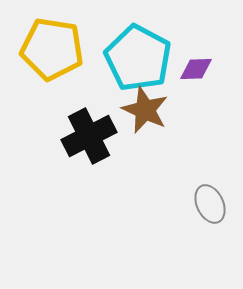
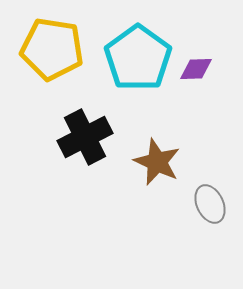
cyan pentagon: rotated 8 degrees clockwise
brown star: moved 12 px right, 52 px down
black cross: moved 4 px left, 1 px down
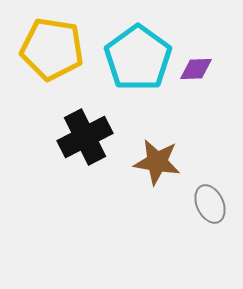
brown star: rotated 15 degrees counterclockwise
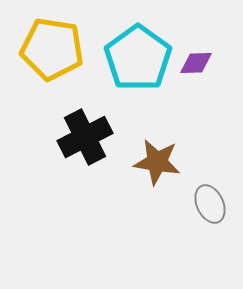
purple diamond: moved 6 px up
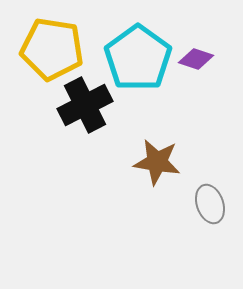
purple diamond: moved 4 px up; rotated 20 degrees clockwise
black cross: moved 32 px up
gray ellipse: rotated 6 degrees clockwise
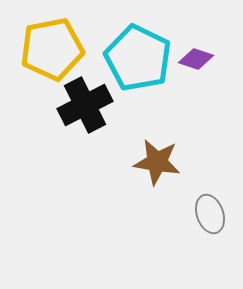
yellow pentagon: rotated 20 degrees counterclockwise
cyan pentagon: rotated 10 degrees counterclockwise
gray ellipse: moved 10 px down
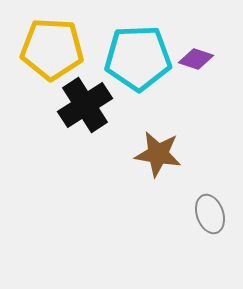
yellow pentagon: rotated 14 degrees clockwise
cyan pentagon: rotated 28 degrees counterclockwise
black cross: rotated 6 degrees counterclockwise
brown star: moved 1 px right, 8 px up
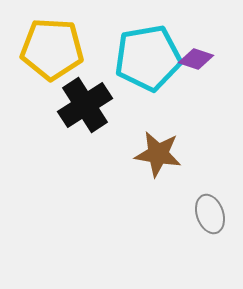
cyan pentagon: moved 10 px right; rotated 8 degrees counterclockwise
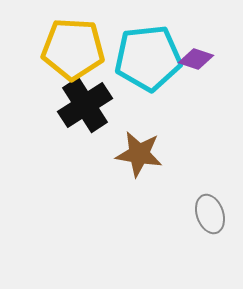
yellow pentagon: moved 21 px right
cyan pentagon: rotated 4 degrees clockwise
brown star: moved 19 px left
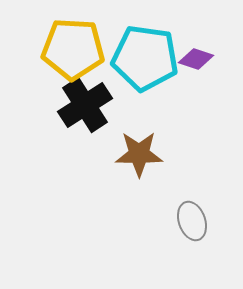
cyan pentagon: moved 3 px left; rotated 14 degrees clockwise
brown star: rotated 9 degrees counterclockwise
gray ellipse: moved 18 px left, 7 px down
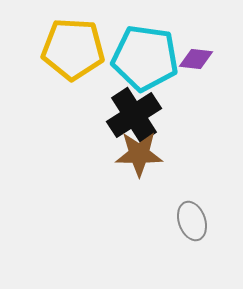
purple diamond: rotated 12 degrees counterclockwise
black cross: moved 49 px right, 10 px down
